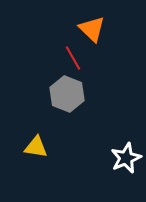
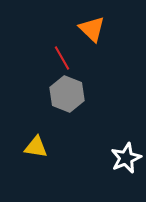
red line: moved 11 px left
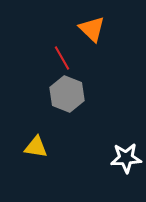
white star: rotated 20 degrees clockwise
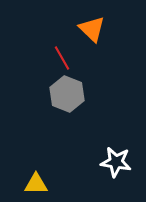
yellow triangle: moved 37 px down; rotated 10 degrees counterclockwise
white star: moved 10 px left, 4 px down; rotated 12 degrees clockwise
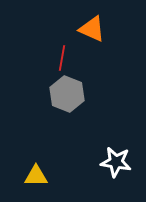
orange triangle: rotated 20 degrees counterclockwise
red line: rotated 40 degrees clockwise
yellow triangle: moved 8 px up
